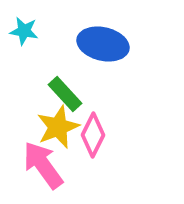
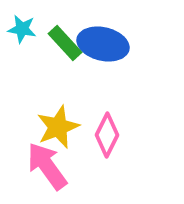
cyan star: moved 2 px left, 2 px up
green rectangle: moved 51 px up
pink diamond: moved 14 px right
pink arrow: moved 4 px right, 1 px down
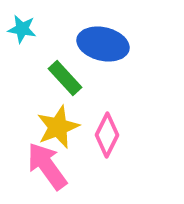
green rectangle: moved 35 px down
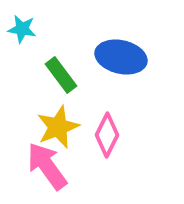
blue ellipse: moved 18 px right, 13 px down
green rectangle: moved 4 px left, 3 px up; rotated 6 degrees clockwise
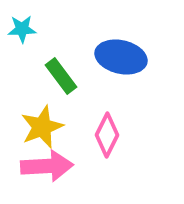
cyan star: rotated 12 degrees counterclockwise
green rectangle: moved 1 px down
yellow star: moved 16 px left
pink arrow: rotated 123 degrees clockwise
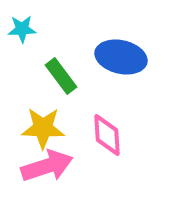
yellow star: moved 1 px right, 1 px down; rotated 24 degrees clockwise
pink diamond: rotated 30 degrees counterclockwise
pink arrow: rotated 15 degrees counterclockwise
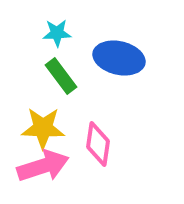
cyan star: moved 35 px right, 4 px down
blue ellipse: moved 2 px left, 1 px down
pink diamond: moved 9 px left, 9 px down; rotated 12 degrees clockwise
pink arrow: moved 4 px left
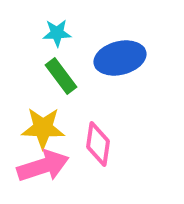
blue ellipse: moved 1 px right; rotated 27 degrees counterclockwise
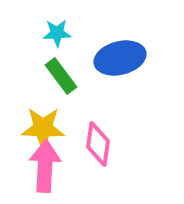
pink arrow: moved 2 px right; rotated 69 degrees counterclockwise
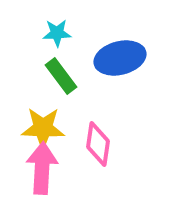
pink arrow: moved 3 px left, 2 px down
